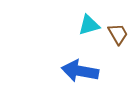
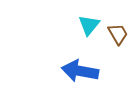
cyan triangle: rotated 35 degrees counterclockwise
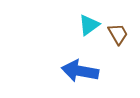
cyan triangle: rotated 15 degrees clockwise
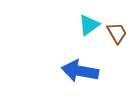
brown trapezoid: moved 1 px left, 1 px up
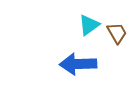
blue arrow: moved 2 px left, 7 px up; rotated 12 degrees counterclockwise
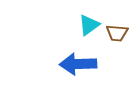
brown trapezoid: rotated 125 degrees clockwise
